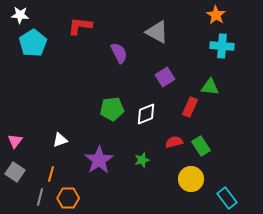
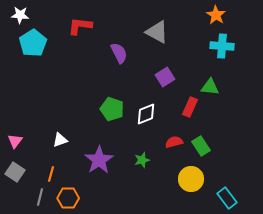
green pentagon: rotated 25 degrees clockwise
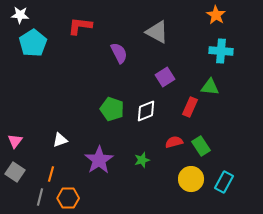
cyan cross: moved 1 px left, 5 px down
white diamond: moved 3 px up
cyan rectangle: moved 3 px left, 16 px up; rotated 65 degrees clockwise
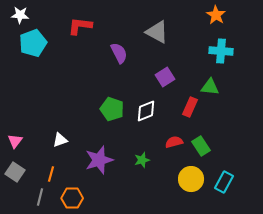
cyan pentagon: rotated 12 degrees clockwise
purple star: rotated 16 degrees clockwise
orange hexagon: moved 4 px right
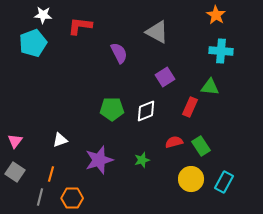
white star: moved 23 px right
green pentagon: rotated 20 degrees counterclockwise
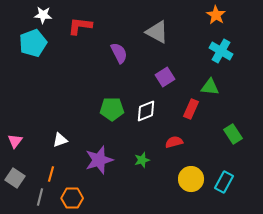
cyan cross: rotated 25 degrees clockwise
red rectangle: moved 1 px right, 2 px down
green rectangle: moved 32 px right, 12 px up
gray square: moved 6 px down
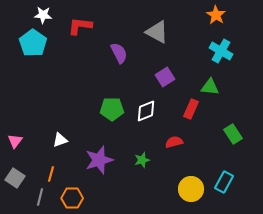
cyan pentagon: rotated 16 degrees counterclockwise
yellow circle: moved 10 px down
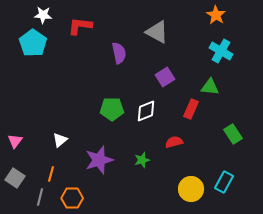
purple semicircle: rotated 15 degrees clockwise
white triangle: rotated 21 degrees counterclockwise
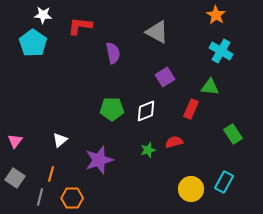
purple semicircle: moved 6 px left
green star: moved 6 px right, 10 px up
